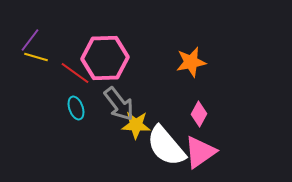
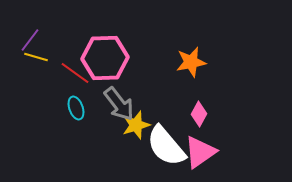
yellow star: rotated 20 degrees counterclockwise
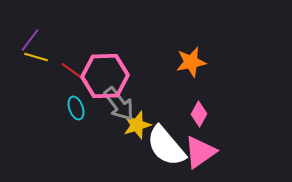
pink hexagon: moved 18 px down
yellow star: moved 1 px right
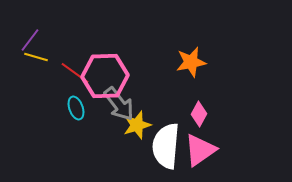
white semicircle: rotated 45 degrees clockwise
pink triangle: moved 2 px up
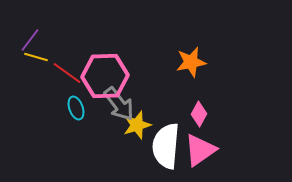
red line: moved 8 px left
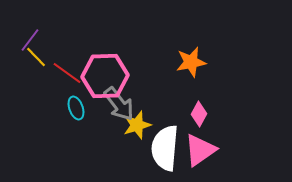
yellow line: rotated 30 degrees clockwise
white semicircle: moved 1 px left, 2 px down
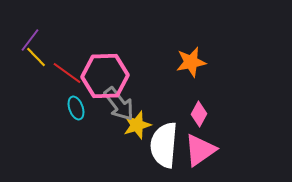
white semicircle: moved 1 px left, 3 px up
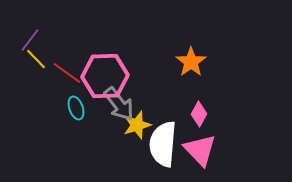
yellow line: moved 2 px down
orange star: rotated 24 degrees counterclockwise
white semicircle: moved 1 px left, 1 px up
pink triangle: rotated 39 degrees counterclockwise
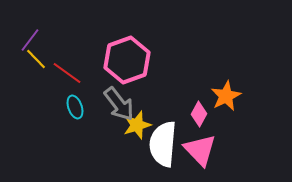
orange star: moved 35 px right, 34 px down; rotated 8 degrees clockwise
pink hexagon: moved 22 px right, 16 px up; rotated 18 degrees counterclockwise
cyan ellipse: moved 1 px left, 1 px up
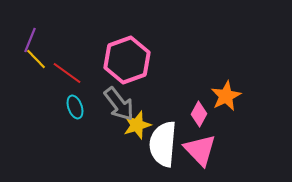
purple line: rotated 15 degrees counterclockwise
